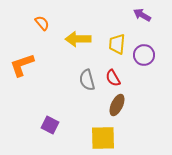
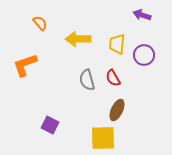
purple arrow: rotated 12 degrees counterclockwise
orange semicircle: moved 2 px left
orange L-shape: moved 3 px right
brown ellipse: moved 5 px down
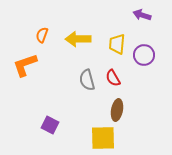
orange semicircle: moved 2 px right, 12 px down; rotated 119 degrees counterclockwise
brown ellipse: rotated 15 degrees counterclockwise
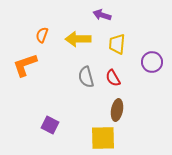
purple arrow: moved 40 px left
purple circle: moved 8 px right, 7 px down
gray semicircle: moved 1 px left, 3 px up
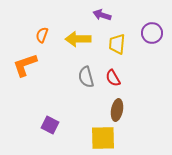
purple circle: moved 29 px up
